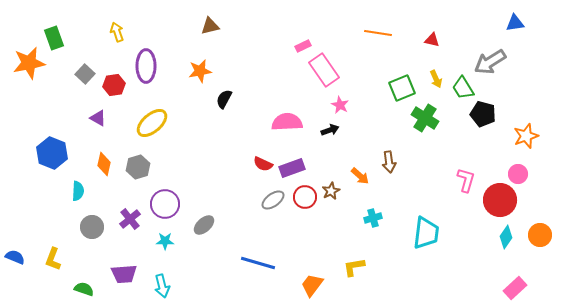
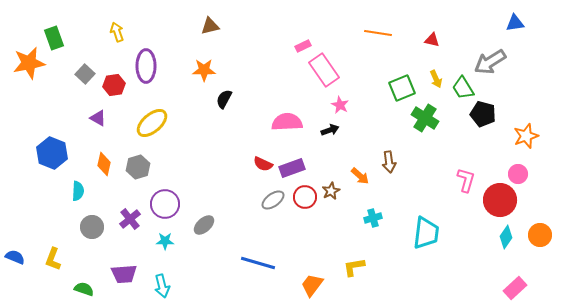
orange star at (200, 71): moved 4 px right, 1 px up; rotated 10 degrees clockwise
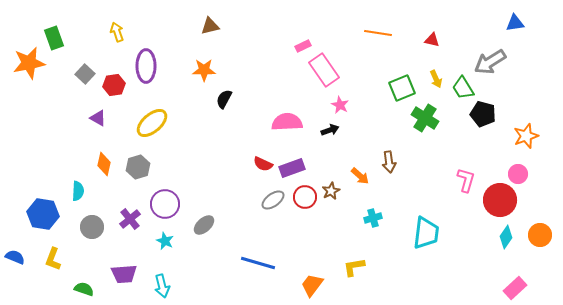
blue hexagon at (52, 153): moved 9 px left, 61 px down; rotated 12 degrees counterclockwise
cyan star at (165, 241): rotated 24 degrees clockwise
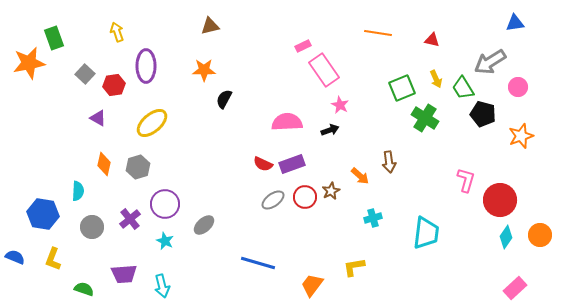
orange star at (526, 136): moved 5 px left
purple rectangle at (292, 168): moved 4 px up
pink circle at (518, 174): moved 87 px up
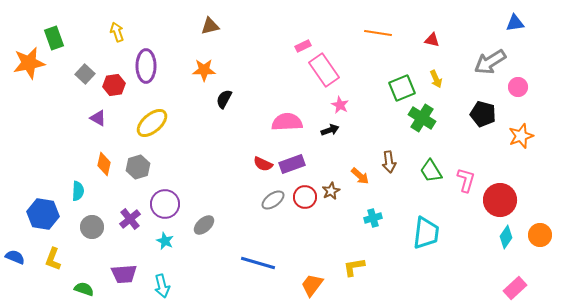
green trapezoid at (463, 88): moved 32 px left, 83 px down
green cross at (425, 118): moved 3 px left
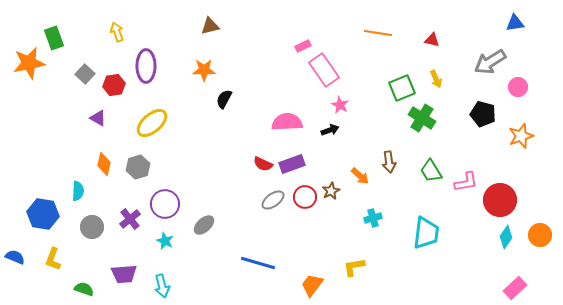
pink L-shape at (466, 180): moved 2 px down; rotated 65 degrees clockwise
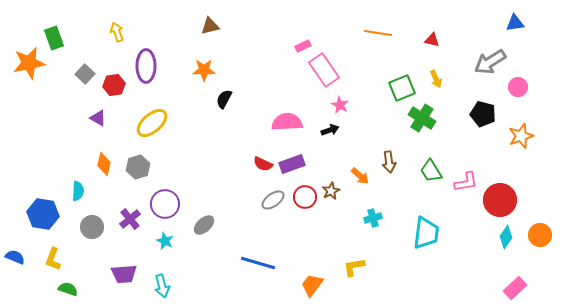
green semicircle at (84, 289): moved 16 px left
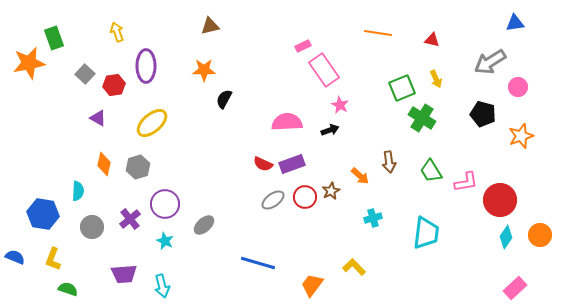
yellow L-shape at (354, 267): rotated 55 degrees clockwise
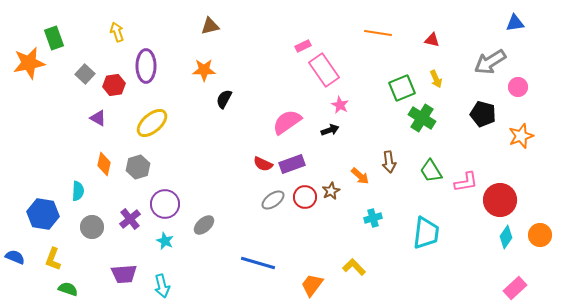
pink semicircle at (287, 122): rotated 32 degrees counterclockwise
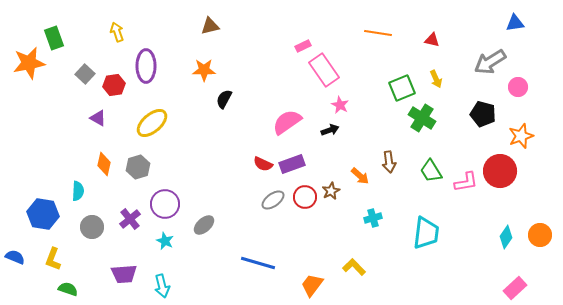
red circle at (500, 200): moved 29 px up
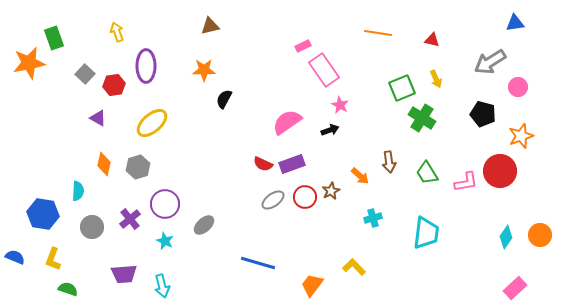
green trapezoid at (431, 171): moved 4 px left, 2 px down
